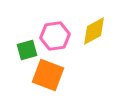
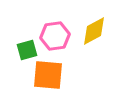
orange square: rotated 16 degrees counterclockwise
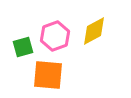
pink hexagon: rotated 12 degrees counterclockwise
green square: moved 4 px left, 3 px up
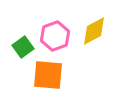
green square: rotated 20 degrees counterclockwise
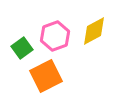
green square: moved 1 px left, 1 px down
orange square: moved 2 px left, 1 px down; rotated 32 degrees counterclockwise
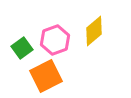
yellow diamond: rotated 12 degrees counterclockwise
pink hexagon: moved 4 px down
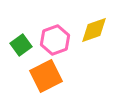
yellow diamond: moved 1 px up; rotated 20 degrees clockwise
green square: moved 1 px left, 3 px up
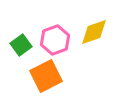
yellow diamond: moved 2 px down
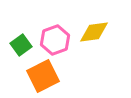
yellow diamond: rotated 12 degrees clockwise
orange square: moved 3 px left
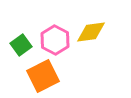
yellow diamond: moved 3 px left
pink hexagon: rotated 12 degrees counterclockwise
